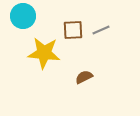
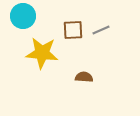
yellow star: moved 2 px left
brown semicircle: rotated 30 degrees clockwise
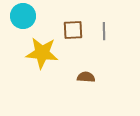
gray line: moved 3 px right, 1 px down; rotated 66 degrees counterclockwise
brown semicircle: moved 2 px right
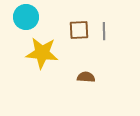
cyan circle: moved 3 px right, 1 px down
brown square: moved 6 px right
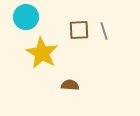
gray line: rotated 18 degrees counterclockwise
yellow star: rotated 24 degrees clockwise
brown semicircle: moved 16 px left, 8 px down
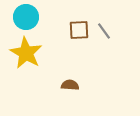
gray line: rotated 18 degrees counterclockwise
yellow star: moved 16 px left
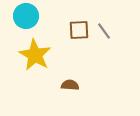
cyan circle: moved 1 px up
yellow star: moved 9 px right, 2 px down
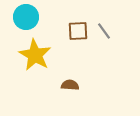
cyan circle: moved 1 px down
brown square: moved 1 px left, 1 px down
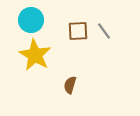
cyan circle: moved 5 px right, 3 px down
brown semicircle: rotated 78 degrees counterclockwise
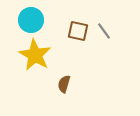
brown square: rotated 15 degrees clockwise
brown semicircle: moved 6 px left, 1 px up
